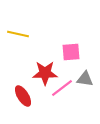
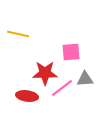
gray triangle: rotated 12 degrees counterclockwise
red ellipse: moved 4 px right; rotated 50 degrees counterclockwise
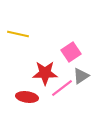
pink square: rotated 30 degrees counterclockwise
gray triangle: moved 4 px left, 3 px up; rotated 30 degrees counterclockwise
red ellipse: moved 1 px down
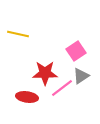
pink square: moved 5 px right, 1 px up
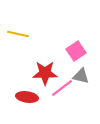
gray triangle: rotated 48 degrees clockwise
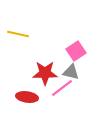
gray triangle: moved 10 px left, 4 px up
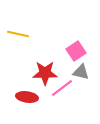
gray triangle: moved 10 px right
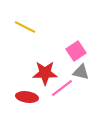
yellow line: moved 7 px right, 7 px up; rotated 15 degrees clockwise
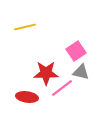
yellow line: rotated 40 degrees counterclockwise
red star: moved 1 px right
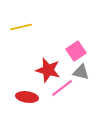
yellow line: moved 4 px left
red star: moved 2 px right, 3 px up; rotated 15 degrees clockwise
